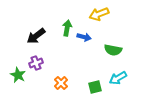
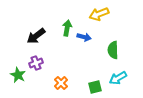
green semicircle: rotated 78 degrees clockwise
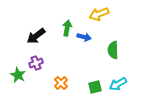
cyan arrow: moved 6 px down
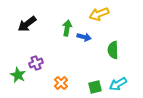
black arrow: moved 9 px left, 12 px up
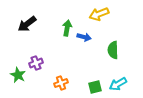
orange cross: rotated 24 degrees clockwise
